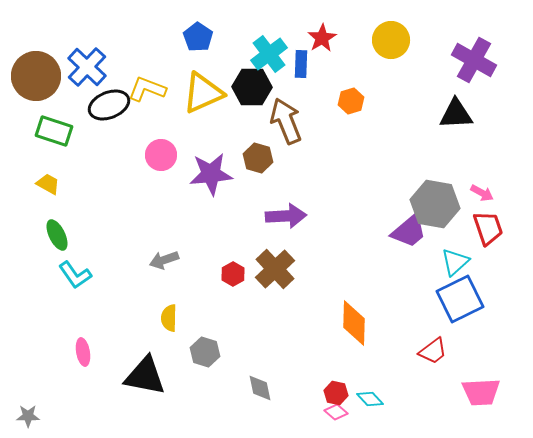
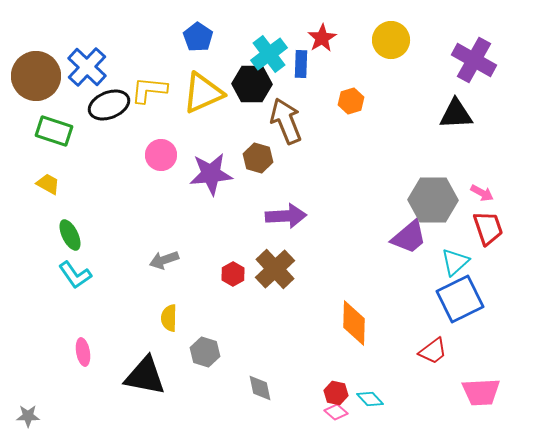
black hexagon at (252, 87): moved 3 px up
yellow L-shape at (147, 89): moved 2 px right, 1 px down; rotated 15 degrees counterclockwise
gray hexagon at (435, 204): moved 2 px left, 4 px up; rotated 9 degrees counterclockwise
purple trapezoid at (409, 231): moved 6 px down
green ellipse at (57, 235): moved 13 px right
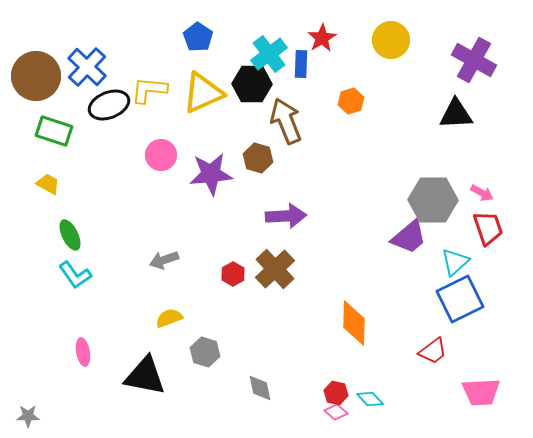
yellow semicircle at (169, 318): rotated 68 degrees clockwise
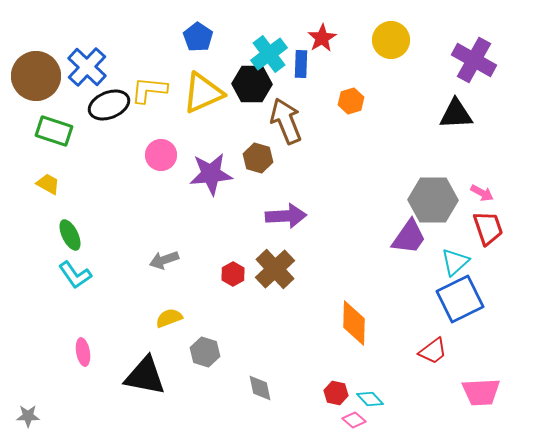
purple trapezoid at (409, 237): rotated 15 degrees counterclockwise
pink diamond at (336, 412): moved 18 px right, 8 px down
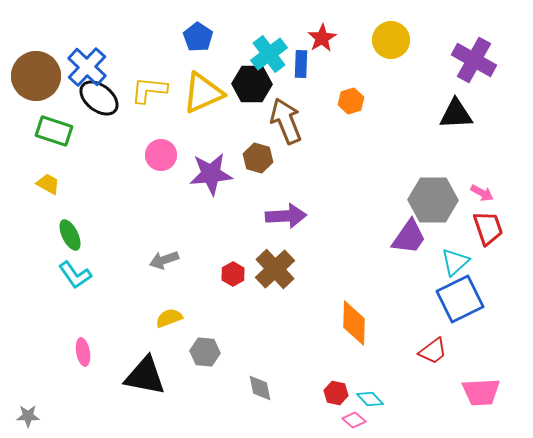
black ellipse at (109, 105): moved 10 px left, 7 px up; rotated 60 degrees clockwise
gray hexagon at (205, 352): rotated 12 degrees counterclockwise
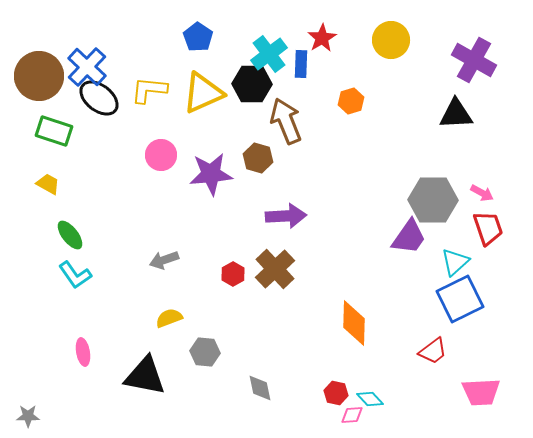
brown circle at (36, 76): moved 3 px right
green ellipse at (70, 235): rotated 12 degrees counterclockwise
pink diamond at (354, 420): moved 2 px left, 5 px up; rotated 45 degrees counterclockwise
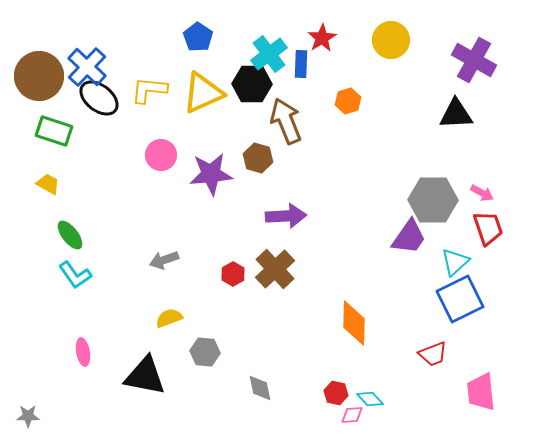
orange hexagon at (351, 101): moved 3 px left
red trapezoid at (433, 351): moved 3 px down; rotated 16 degrees clockwise
pink trapezoid at (481, 392): rotated 87 degrees clockwise
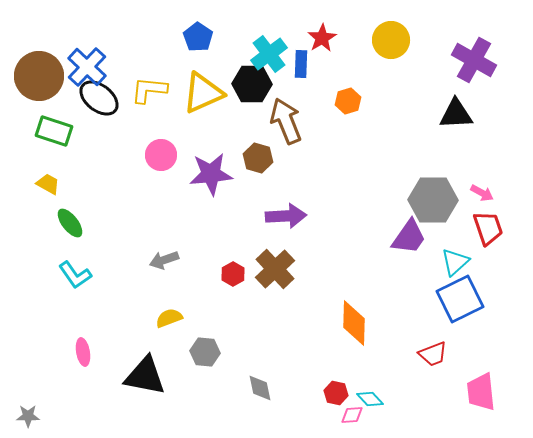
green ellipse at (70, 235): moved 12 px up
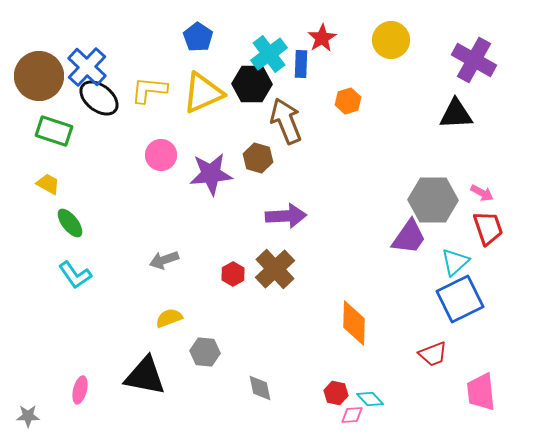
pink ellipse at (83, 352): moved 3 px left, 38 px down; rotated 24 degrees clockwise
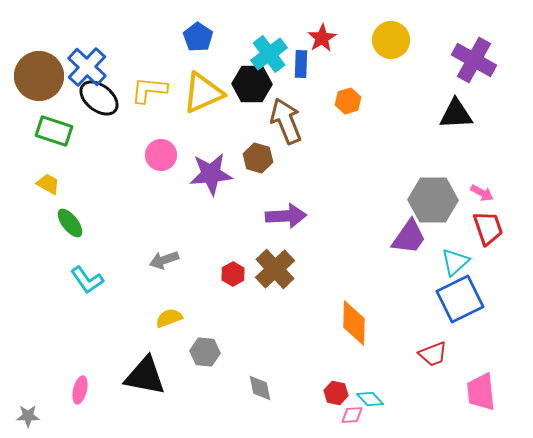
cyan L-shape at (75, 275): moved 12 px right, 5 px down
